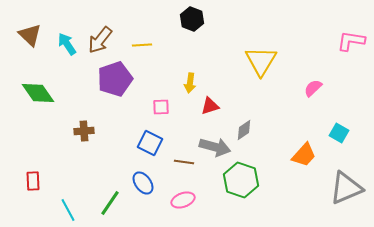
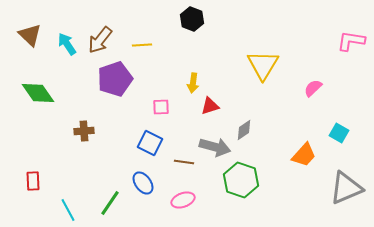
yellow triangle: moved 2 px right, 4 px down
yellow arrow: moved 3 px right
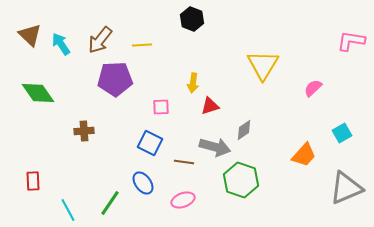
cyan arrow: moved 6 px left
purple pentagon: rotated 16 degrees clockwise
cyan square: moved 3 px right; rotated 30 degrees clockwise
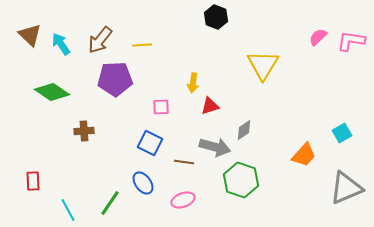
black hexagon: moved 24 px right, 2 px up
pink semicircle: moved 5 px right, 51 px up
green diamond: moved 14 px right, 1 px up; rotated 20 degrees counterclockwise
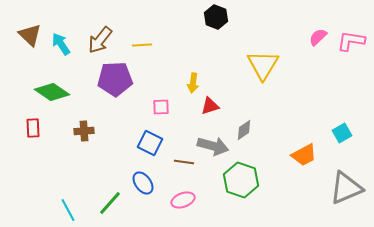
gray arrow: moved 2 px left, 1 px up
orange trapezoid: rotated 20 degrees clockwise
red rectangle: moved 53 px up
green line: rotated 8 degrees clockwise
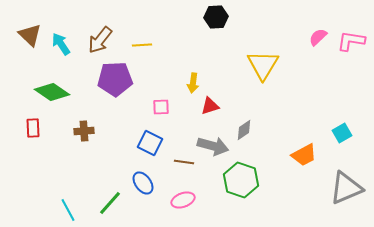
black hexagon: rotated 25 degrees counterclockwise
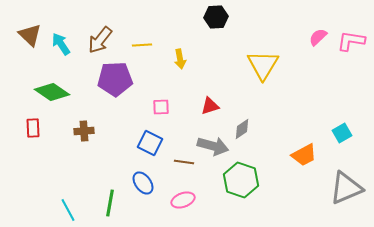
yellow arrow: moved 13 px left, 24 px up; rotated 18 degrees counterclockwise
gray diamond: moved 2 px left, 1 px up
green line: rotated 32 degrees counterclockwise
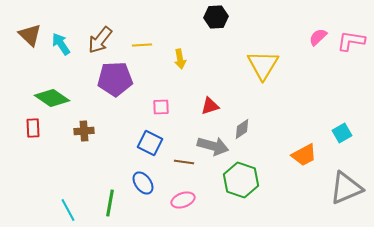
green diamond: moved 6 px down
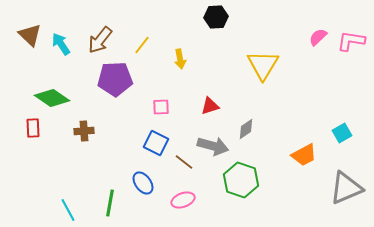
yellow line: rotated 48 degrees counterclockwise
gray diamond: moved 4 px right
blue square: moved 6 px right
brown line: rotated 30 degrees clockwise
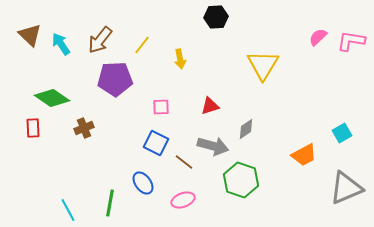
brown cross: moved 3 px up; rotated 18 degrees counterclockwise
